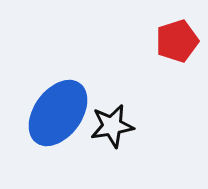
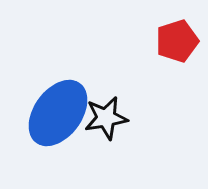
black star: moved 6 px left, 8 px up
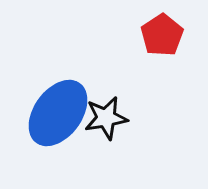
red pentagon: moved 15 px left, 6 px up; rotated 15 degrees counterclockwise
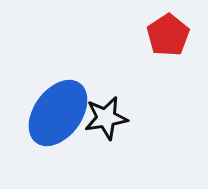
red pentagon: moved 6 px right
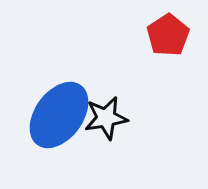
blue ellipse: moved 1 px right, 2 px down
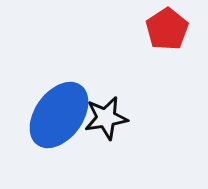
red pentagon: moved 1 px left, 6 px up
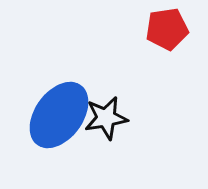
red pentagon: rotated 24 degrees clockwise
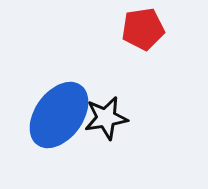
red pentagon: moved 24 px left
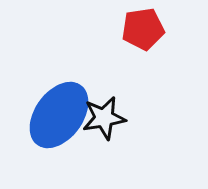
black star: moved 2 px left
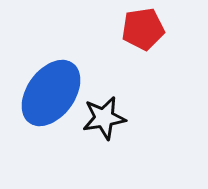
blue ellipse: moved 8 px left, 22 px up
